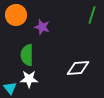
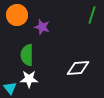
orange circle: moved 1 px right
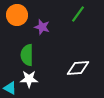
green line: moved 14 px left, 1 px up; rotated 18 degrees clockwise
cyan triangle: rotated 24 degrees counterclockwise
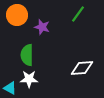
white diamond: moved 4 px right
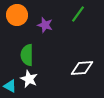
purple star: moved 3 px right, 2 px up
white star: rotated 24 degrees clockwise
cyan triangle: moved 2 px up
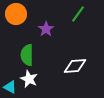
orange circle: moved 1 px left, 1 px up
purple star: moved 1 px right, 4 px down; rotated 21 degrees clockwise
white diamond: moved 7 px left, 2 px up
cyan triangle: moved 1 px down
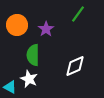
orange circle: moved 1 px right, 11 px down
green semicircle: moved 6 px right
white diamond: rotated 20 degrees counterclockwise
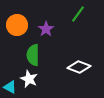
white diamond: moved 4 px right, 1 px down; rotated 45 degrees clockwise
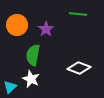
green line: rotated 60 degrees clockwise
green semicircle: rotated 10 degrees clockwise
white diamond: moved 1 px down
white star: moved 2 px right
cyan triangle: rotated 48 degrees clockwise
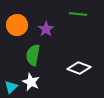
white star: moved 3 px down
cyan triangle: moved 1 px right
